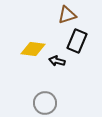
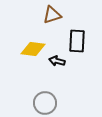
brown triangle: moved 15 px left
black rectangle: rotated 20 degrees counterclockwise
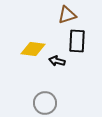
brown triangle: moved 15 px right
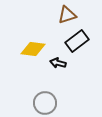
black rectangle: rotated 50 degrees clockwise
black arrow: moved 1 px right, 2 px down
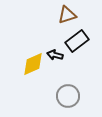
yellow diamond: moved 15 px down; rotated 30 degrees counterclockwise
black arrow: moved 3 px left, 8 px up
gray circle: moved 23 px right, 7 px up
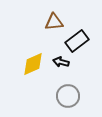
brown triangle: moved 13 px left, 7 px down; rotated 12 degrees clockwise
black arrow: moved 6 px right, 7 px down
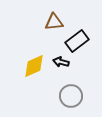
yellow diamond: moved 1 px right, 2 px down
gray circle: moved 3 px right
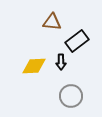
brown triangle: moved 2 px left; rotated 12 degrees clockwise
black arrow: rotated 105 degrees counterclockwise
yellow diamond: rotated 20 degrees clockwise
